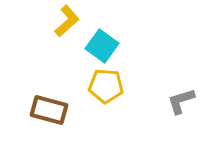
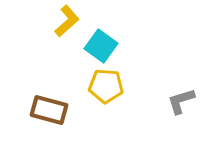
cyan square: moved 1 px left
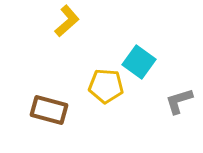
cyan square: moved 38 px right, 16 px down
gray L-shape: moved 2 px left
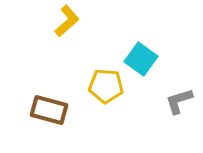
cyan square: moved 2 px right, 3 px up
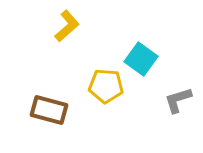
yellow L-shape: moved 5 px down
gray L-shape: moved 1 px left, 1 px up
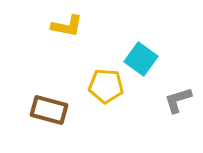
yellow L-shape: rotated 52 degrees clockwise
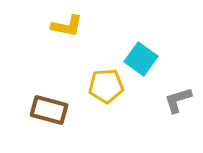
yellow pentagon: rotated 8 degrees counterclockwise
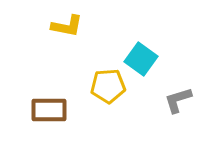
yellow pentagon: moved 2 px right
brown rectangle: rotated 15 degrees counterclockwise
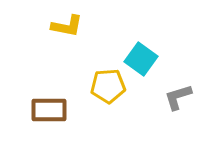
gray L-shape: moved 3 px up
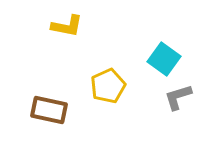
cyan square: moved 23 px right
yellow pentagon: rotated 20 degrees counterclockwise
brown rectangle: rotated 12 degrees clockwise
